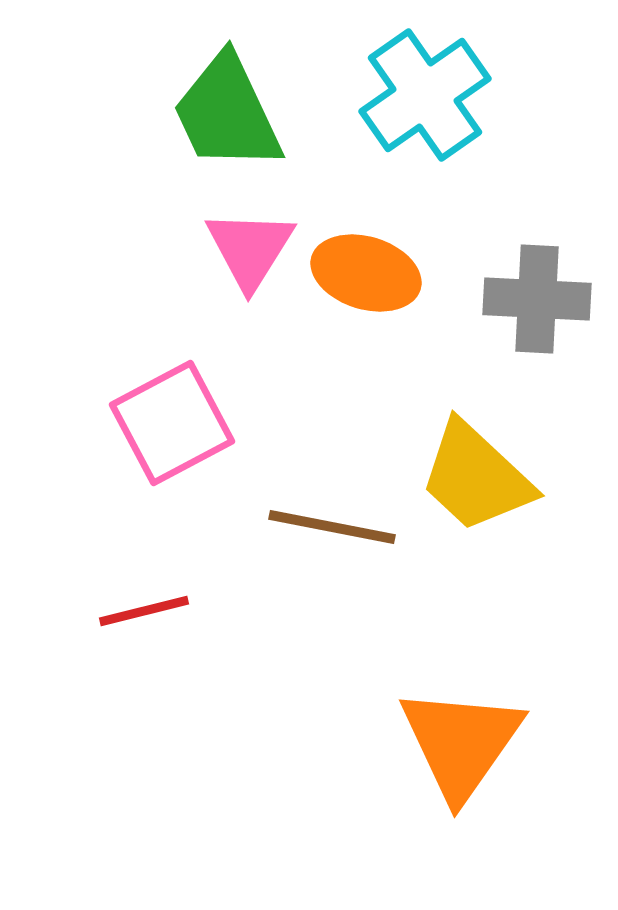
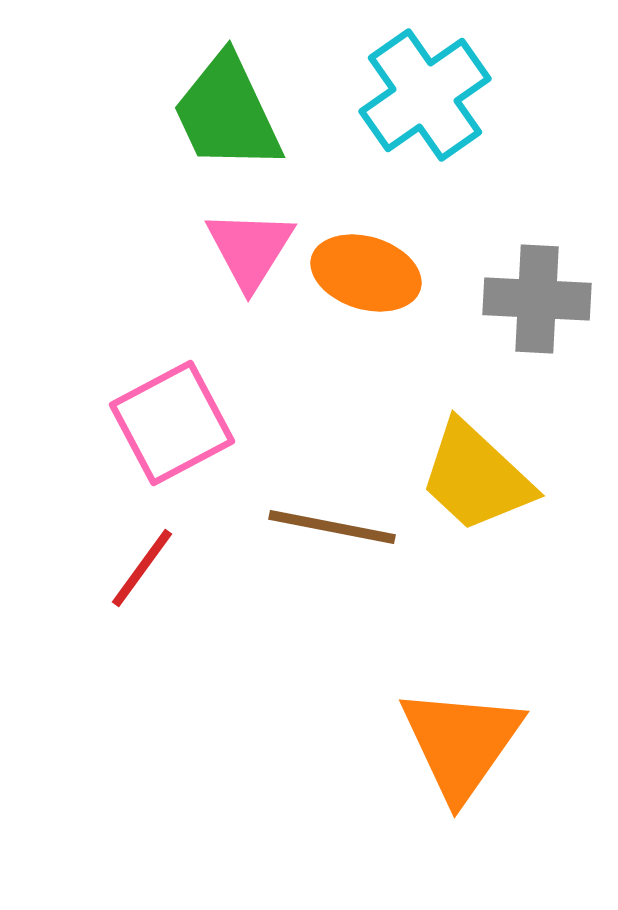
red line: moved 2 px left, 43 px up; rotated 40 degrees counterclockwise
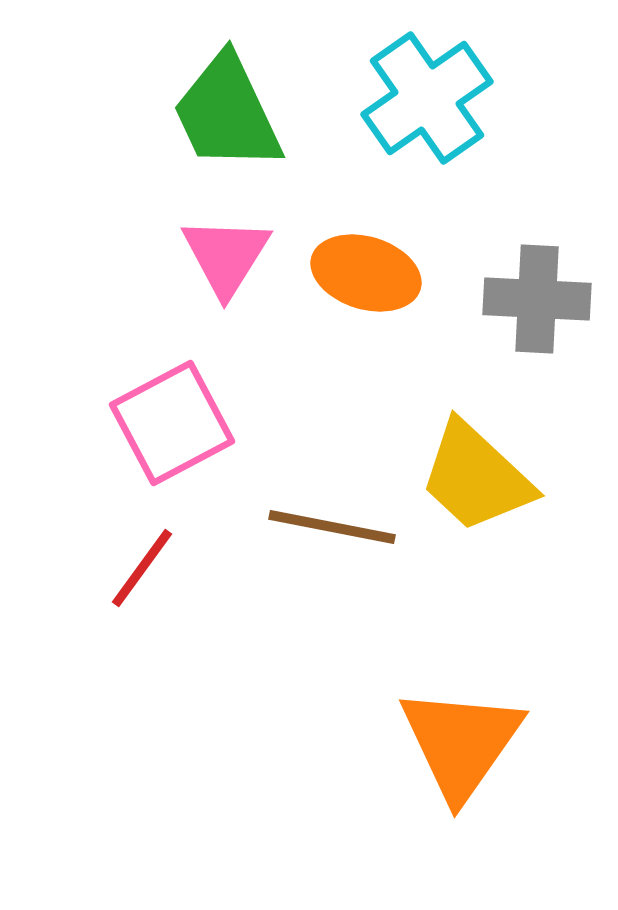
cyan cross: moved 2 px right, 3 px down
pink triangle: moved 24 px left, 7 px down
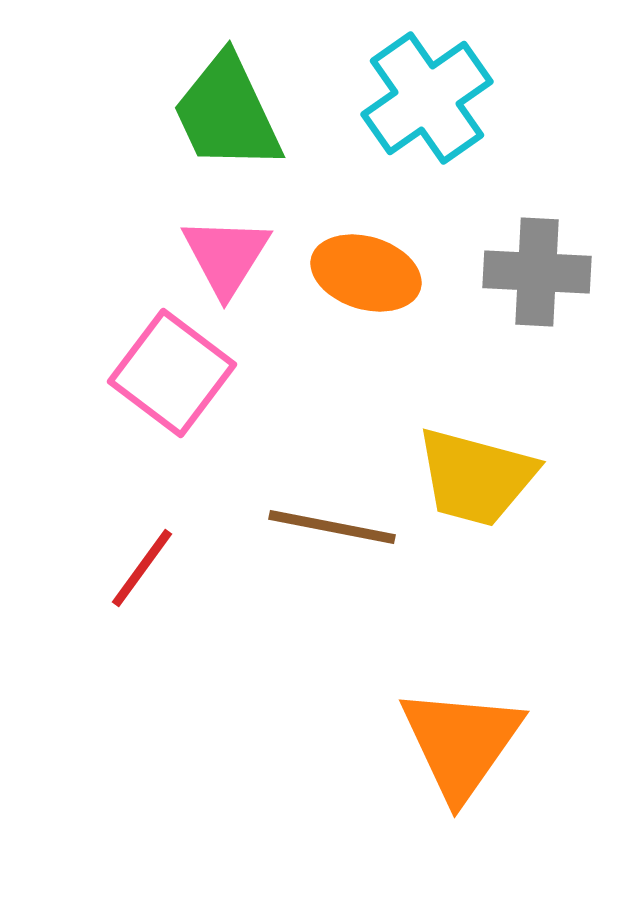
gray cross: moved 27 px up
pink square: moved 50 px up; rotated 25 degrees counterclockwise
yellow trapezoid: rotated 28 degrees counterclockwise
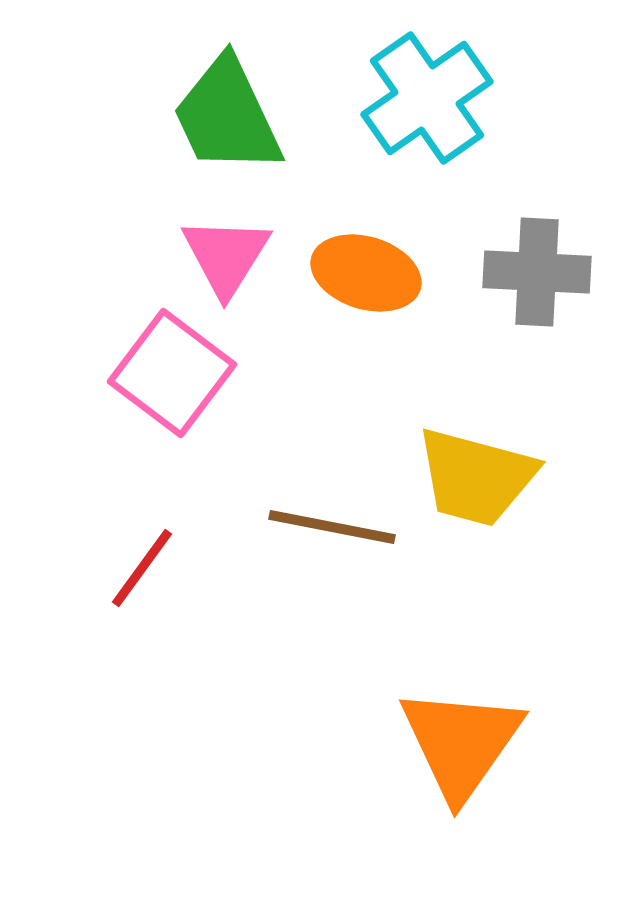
green trapezoid: moved 3 px down
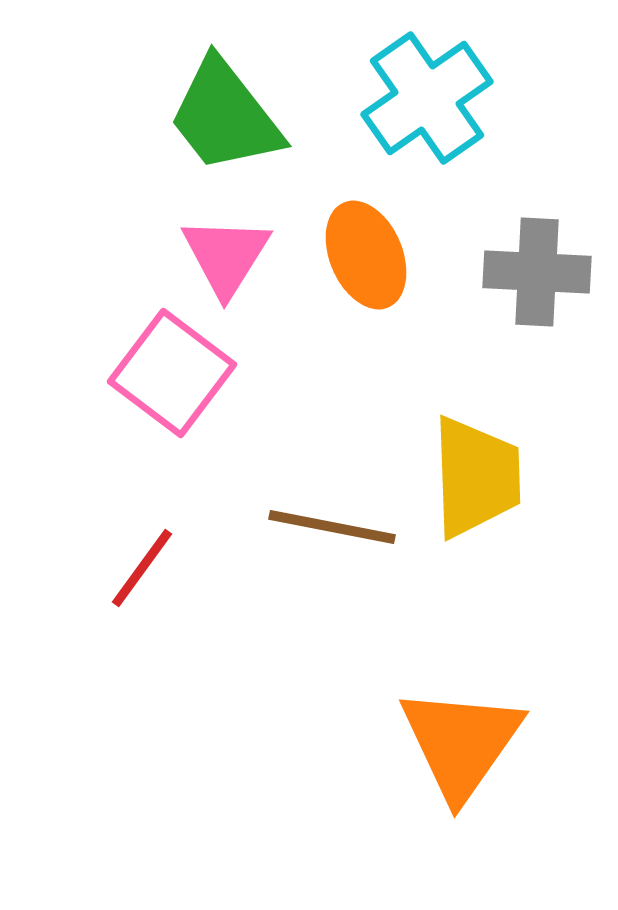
green trapezoid: moved 2 px left; rotated 13 degrees counterclockwise
orange ellipse: moved 18 px up; rotated 50 degrees clockwise
yellow trapezoid: rotated 107 degrees counterclockwise
